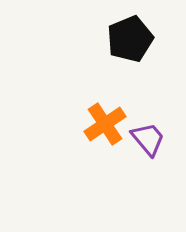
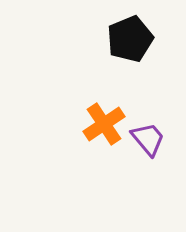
orange cross: moved 1 px left
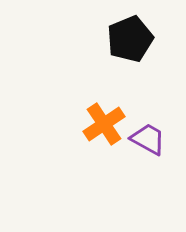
purple trapezoid: rotated 21 degrees counterclockwise
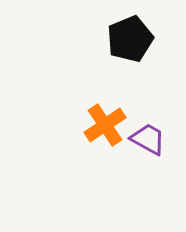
orange cross: moved 1 px right, 1 px down
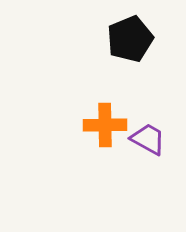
orange cross: rotated 33 degrees clockwise
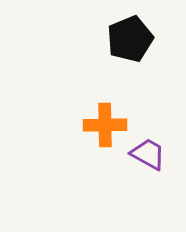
purple trapezoid: moved 15 px down
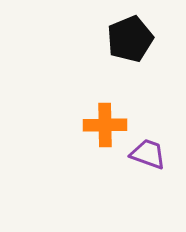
purple trapezoid: rotated 9 degrees counterclockwise
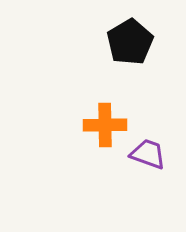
black pentagon: moved 3 px down; rotated 9 degrees counterclockwise
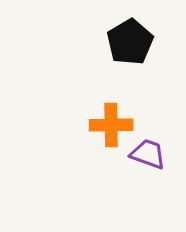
orange cross: moved 6 px right
